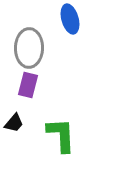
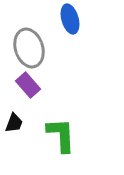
gray ellipse: rotated 18 degrees counterclockwise
purple rectangle: rotated 55 degrees counterclockwise
black trapezoid: rotated 20 degrees counterclockwise
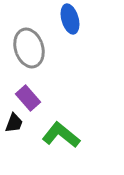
purple rectangle: moved 13 px down
green L-shape: rotated 48 degrees counterclockwise
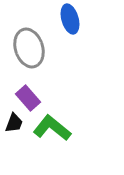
green L-shape: moved 9 px left, 7 px up
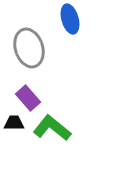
black trapezoid: rotated 110 degrees counterclockwise
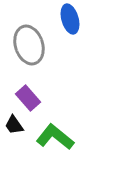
gray ellipse: moved 3 px up
black trapezoid: moved 2 px down; rotated 125 degrees counterclockwise
green L-shape: moved 3 px right, 9 px down
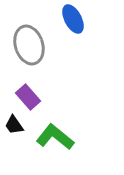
blue ellipse: moved 3 px right; rotated 12 degrees counterclockwise
purple rectangle: moved 1 px up
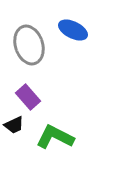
blue ellipse: moved 11 px down; rotated 36 degrees counterclockwise
black trapezoid: rotated 80 degrees counterclockwise
green L-shape: rotated 12 degrees counterclockwise
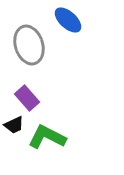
blue ellipse: moved 5 px left, 10 px up; rotated 16 degrees clockwise
purple rectangle: moved 1 px left, 1 px down
green L-shape: moved 8 px left
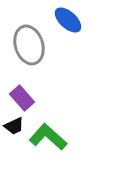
purple rectangle: moved 5 px left
black trapezoid: moved 1 px down
green L-shape: moved 1 px right; rotated 15 degrees clockwise
